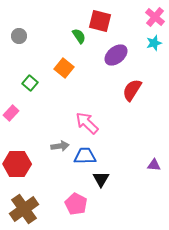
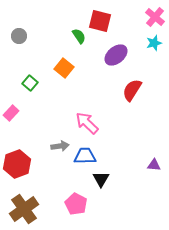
red hexagon: rotated 20 degrees counterclockwise
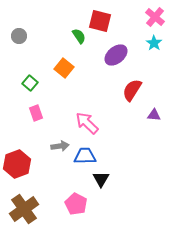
cyan star: rotated 21 degrees counterclockwise
pink rectangle: moved 25 px right; rotated 63 degrees counterclockwise
purple triangle: moved 50 px up
